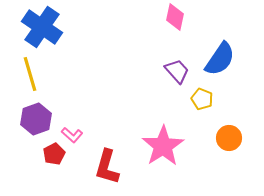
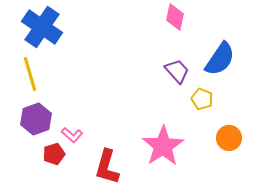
red pentagon: rotated 10 degrees clockwise
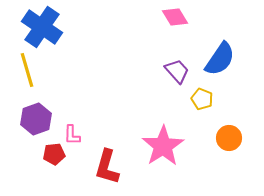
pink diamond: rotated 44 degrees counterclockwise
yellow line: moved 3 px left, 4 px up
pink L-shape: rotated 50 degrees clockwise
red pentagon: rotated 10 degrees clockwise
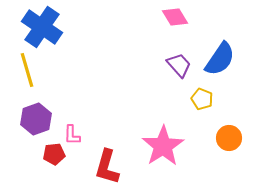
purple trapezoid: moved 2 px right, 6 px up
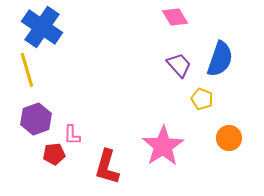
blue semicircle: rotated 15 degrees counterclockwise
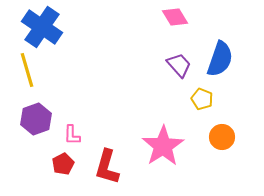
orange circle: moved 7 px left, 1 px up
red pentagon: moved 9 px right, 10 px down; rotated 20 degrees counterclockwise
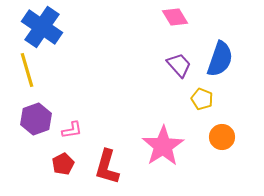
pink L-shape: moved 5 px up; rotated 100 degrees counterclockwise
